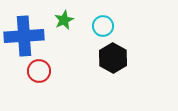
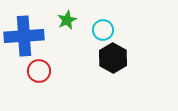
green star: moved 3 px right
cyan circle: moved 4 px down
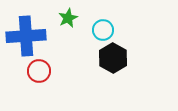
green star: moved 1 px right, 2 px up
blue cross: moved 2 px right
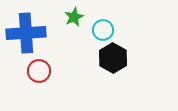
green star: moved 6 px right, 1 px up
blue cross: moved 3 px up
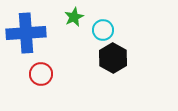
red circle: moved 2 px right, 3 px down
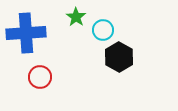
green star: moved 2 px right; rotated 12 degrees counterclockwise
black hexagon: moved 6 px right, 1 px up
red circle: moved 1 px left, 3 px down
